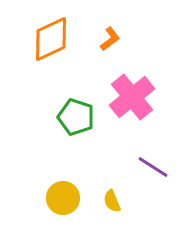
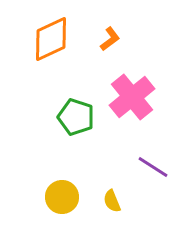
yellow circle: moved 1 px left, 1 px up
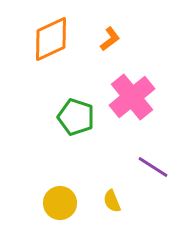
yellow circle: moved 2 px left, 6 px down
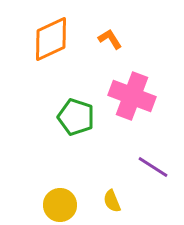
orange L-shape: rotated 85 degrees counterclockwise
pink cross: moved 1 px up; rotated 30 degrees counterclockwise
yellow circle: moved 2 px down
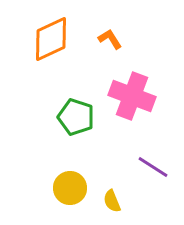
yellow circle: moved 10 px right, 17 px up
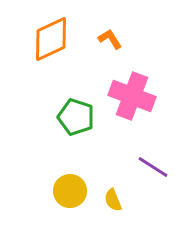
yellow circle: moved 3 px down
yellow semicircle: moved 1 px right, 1 px up
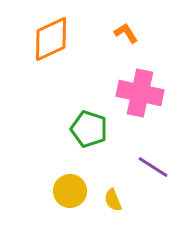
orange L-shape: moved 16 px right, 6 px up
pink cross: moved 8 px right, 3 px up; rotated 9 degrees counterclockwise
green pentagon: moved 13 px right, 12 px down
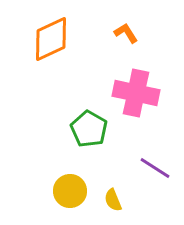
pink cross: moved 4 px left
green pentagon: rotated 12 degrees clockwise
purple line: moved 2 px right, 1 px down
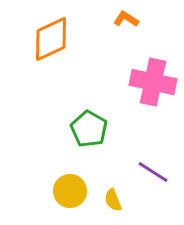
orange L-shape: moved 14 px up; rotated 25 degrees counterclockwise
pink cross: moved 17 px right, 11 px up
purple line: moved 2 px left, 4 px down
